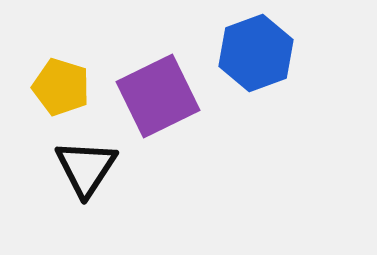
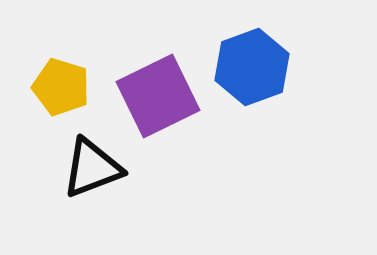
blue hexagon: moved 4 px left, 14 px down
black triangle: moved 6 px right; rotated 36 degrees clockwise
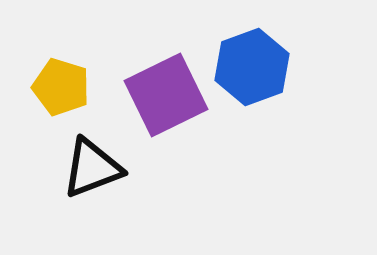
purple square: moved 8 px right, 1 px up
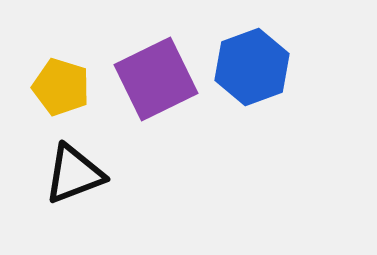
purple square: moved 10 px left, 16 px up
black triangle: moved 18 px left, 6 px down
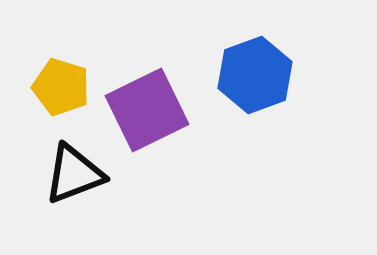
blue hexagon: moved 3 px right, 8 px down
purple square: moved 9 px left, 31 px down
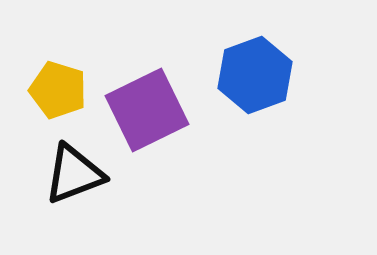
yellow pentagon: moved 3 px left, 3 px down
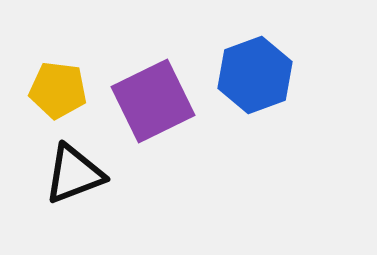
yellow pentagon: rotated 10 degrees counterclockwise
purple square: moved 6 px right, 9 px up
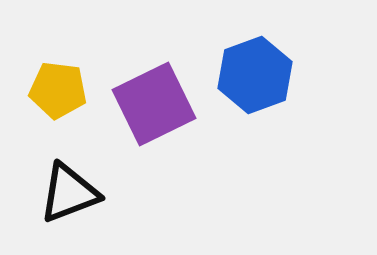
purple square: moved 1 px right, 3 px down
black triangle: moved 5 px left, 19 px down
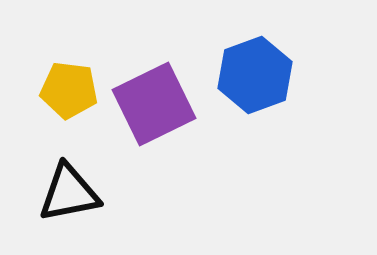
yellow pentagon: moved 11 px right
black triangle: rotated 10 degrees clockwise
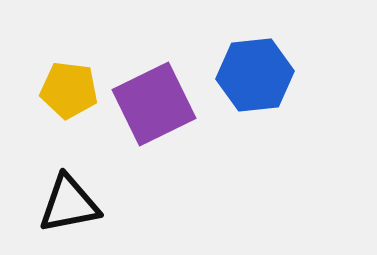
blue hexagon: rotated 14 degrees clockwise
black triangle: moved 11 px down
